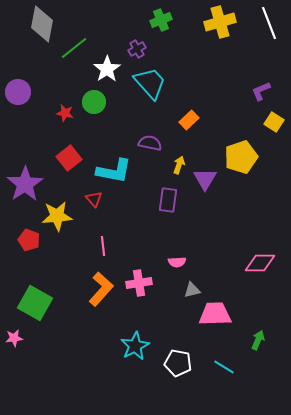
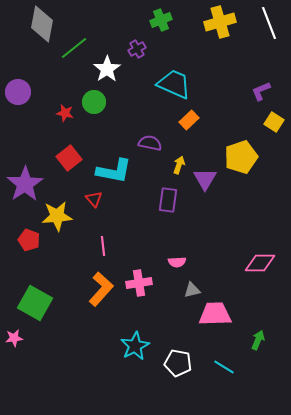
cyan trapezoid: moved 24 px right, 1 px down; rotated 24 degrees counterclockwise
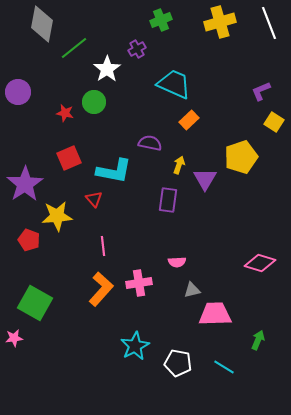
red square: rotated 15 degrees clockwise
pink diamond: rotated 16 degrees clockwise
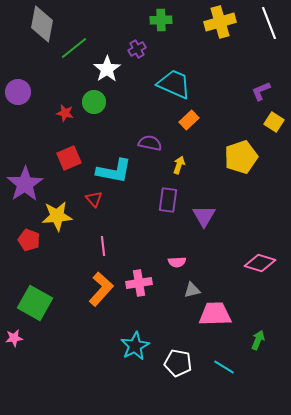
green cross: rotated 20 degrees clockwise
purple triangle: moved 1 px left, 37 px down
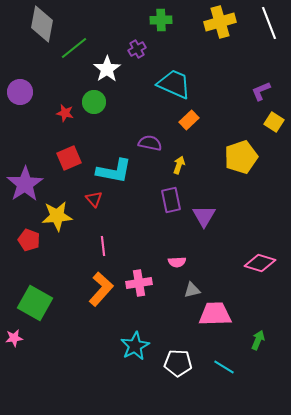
purple circle: moved 2 px right
purple rectangle: moved 3 px right; rotated 20 degrees counterclockwise
white pentagon: rotated 8 degrees counterclockwise
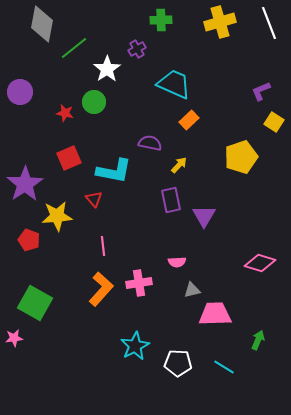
yellow arrow: rotated 24 degrees clockwise
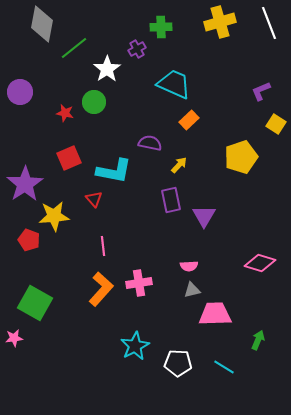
green cross: moved 7 px down
yellow square: moved 2 px right, 2 px down
yellow star: moved 3 px left
pink semicircle: moved 12 px right, 4 px down
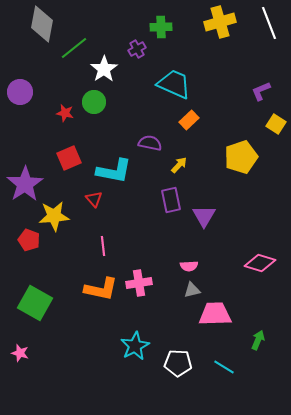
white star: moved 3 px left
orange L-shape: rotated 60 degrees clockwise
pink star: moved 6 px right, 15 px down; rotated 24 degrees clockwise
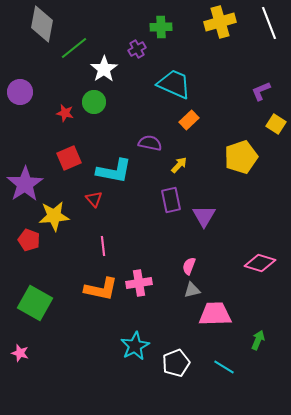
pink semicircle: rotated 114 degrees clockwise
white pentagon: moved 2 px left; rotated 24 degrees counterclockwise
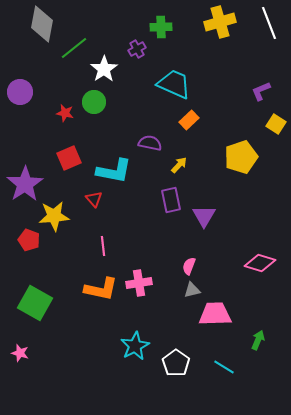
white pentagon: rotated 16 degrees counterclockwise
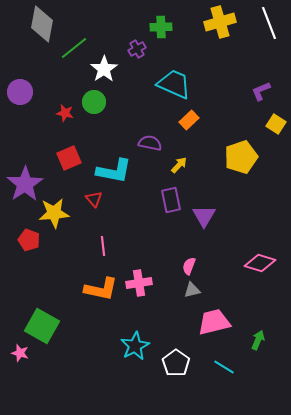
yellow star: moved 3 px up
green square: moved 7 px right, 23 px down
pink trapezoid: moved 1 px left, 8 px down; rotated 12 degrees counterclockwise
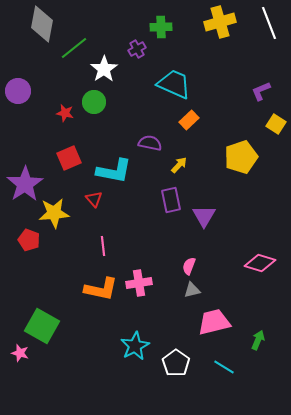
purple circle: moved 2 px left, 1 px up
